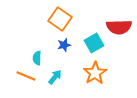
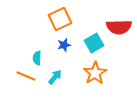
orange square: rotated 30 degrees clockwise
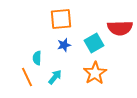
orange square: moved 1 px right; rotated 20 degrees clockwise
red semicircle: moved 1 px right, 1 px down
orange line: moved 1 px right, 1 px down; rotated 42 degrees clockwise
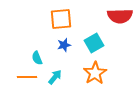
red semicircle: moved 12 px up
cyan semicircle: rotated 24 degrees counterclockwise
orange line: rotated 66 degrees counterclockwise
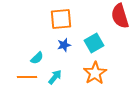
red semicircle: rotated 75 degrees clockwise
cyan semicircle: rotated 112 degrees counterclockwise
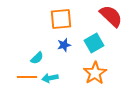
red semicircle: moved 9 px left; rotated 150 degrees clockwise
cyan arrow: moved 5 px left, 1 px down; rotated 140 degrees counterclockwise
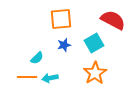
red semicircle: moved 2 px right, 4 px down; rotated 15 degrees counterclockwise
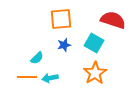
red semicircle: rotated 10 degrees counterclockwise
cyan square: rotated 30 degrees counterclockwise
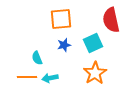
red semicircle: moved 2 px left; rotated 120 degrees counterclockwise
cyan square: moved 1 px left; rotated 36 degrees clockwise
cyan semicircle: rotated 112 degrees clockwise
